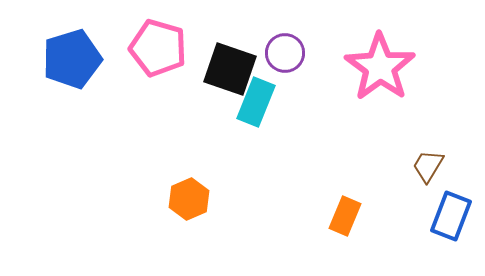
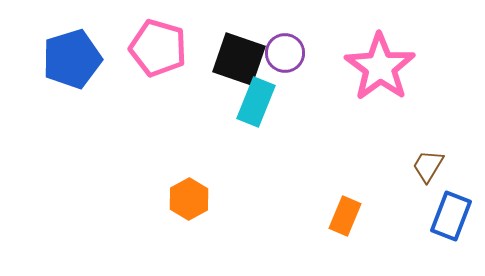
black square: moved 9 px right, 10 px up
orange hexagon: rotated 6 degrees counterclockwise
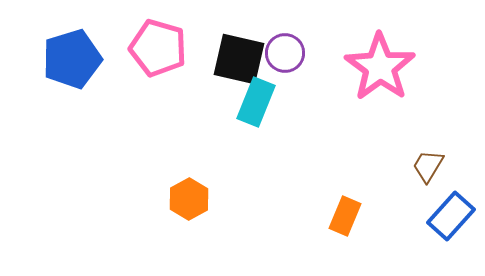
black square: rotated 6 degrees counterclockwise
blue rectangle: rotated 21 degrees clockwise
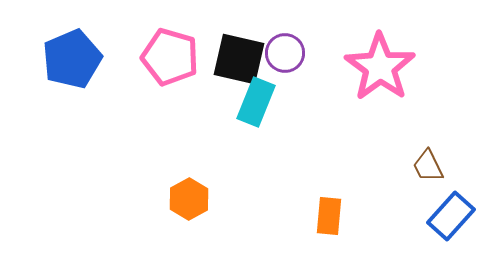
pink pentagon: moved 12 px right, 9 px down
blue pentagon: rotated 6 degrees counterclockwise
brown trapezoid: rotated 57 degrees counterclockwise
orange rectangle: moved 16 px left; rotated 18 degrees counterclockwise
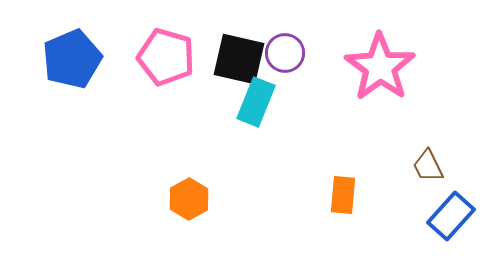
pink pentagon: moved 4 px left
orange rectangle: moved 14 px right, 21 px up
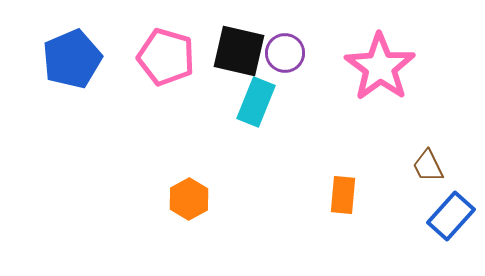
black square: moved 8 px up
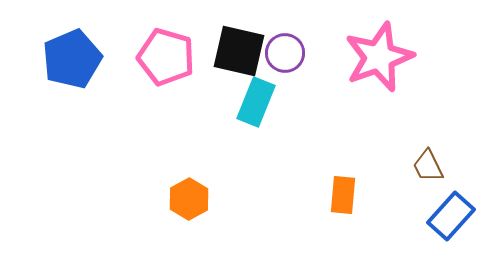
pink star: moved 1 px left, 10 px up; rotated 16 degrees clockwise
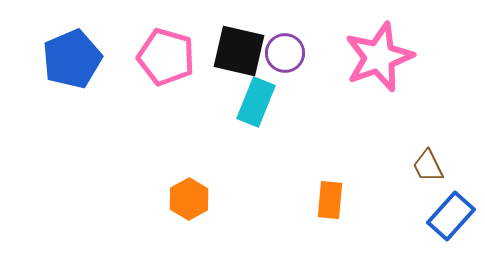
orange rectangle: moved 13 px left, 5 px down
